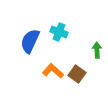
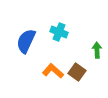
blue semicircle: moved 4 px left
brown square: moved 2 px up
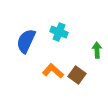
brown square: moved 3 px down
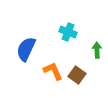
cyan cross: moved 9 px right
blue semicircle: moved 8 px down
orange L-shape: rotated 25 degrees clockwise
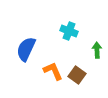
cyan cross: moved 1 px right, 1 px up
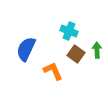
brown square: moved 1 px left, 21 px up
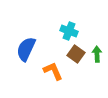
green arrow: moved 4 px down
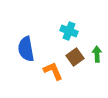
blue semicircle: rotated 35 degrees counterclockwise
brown square: moved 1 px left, 3 px down; rotated 18 degrees clockwise
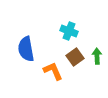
green arrow: moved 2 px down
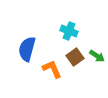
blue semicircle: moved 1 px right; rotated 25 degrees clockwise
green arrow: rotated 126 degrees clockwise
orange L-shape: moved 1 px left, 2 px up
